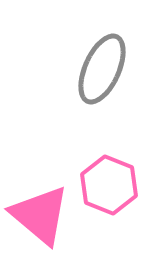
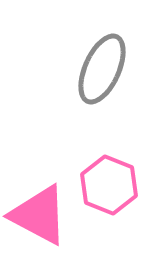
pink triangle: moved 1 px left; rotated 12 degrees counterclockwise
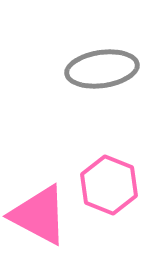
gray ellipse: rotated 58 degrees clockwise
